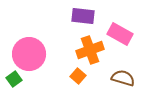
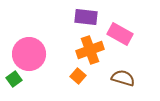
purple rectangle: moved 3 px right, 1 px down
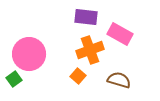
brown semicircle: moved 4 px left, 2 px down
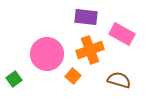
pink rectangle: moved 2 px right
pink circle: moved 18 px right
orange square: moved 5 px left
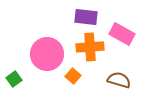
orange cross: moved 3 px up; rotated 16 degrees clockwise
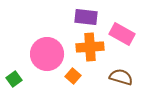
brown semicircle: moved 2 px right, 3 px up
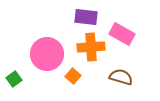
orange cross: moved 1 px right
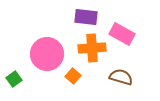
orange cross: moved 1 px right, 1 px down
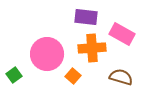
green square: moved 4 px up
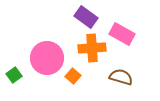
purple rectangle: rotated 30 degrees clockwise
pink circle: moved 4 px down
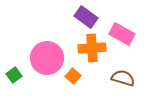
brown semicircle: moved 2 px right, 1 px down
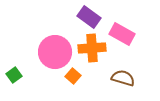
purple rectangle: moved 3 px right
pink circle: moved 8 px right, 6 px up
